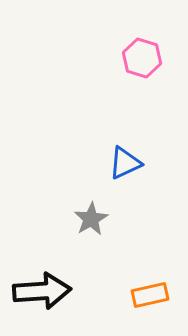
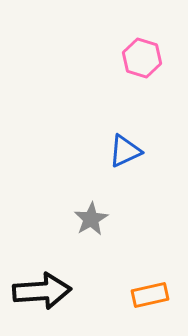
blue triangle: moved 12 px up
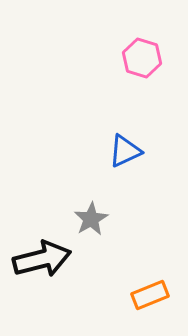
black arrow: moved 32 px up; rotated 10 degrees counterclockwise
orange rectangle: rotated 9 degrees counterclockwise
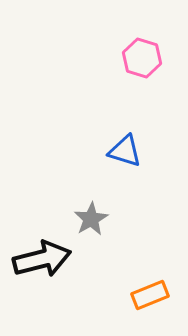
blue triangle: rotated 42 degrees clockwise
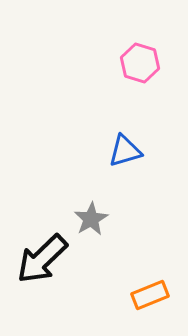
pink hexagon: moved 2 px left, 5 px down
blue triangle: rotated 33 degrees counterclockwise
black arrow: rotated 150 degrees clockwise
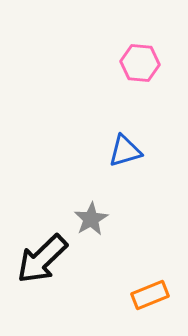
pink hexagon: rotated 12 degrees counterclockwise
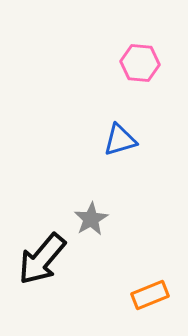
blue triangle: moved 5 px left, 11 px up
black arrow: rotated 6 degrees counterclockwise
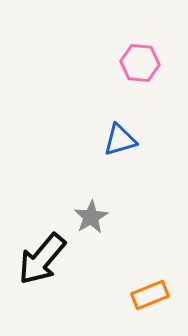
gray star: moved 2 px up
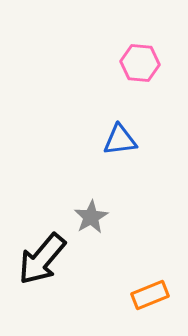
blue triangle: rotated 9 degrees clockwise
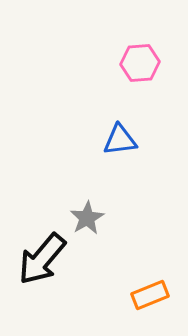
pink hexagon: rotated 9 degrees counterclockwise
gray star: moved 4 px left, 1 px down
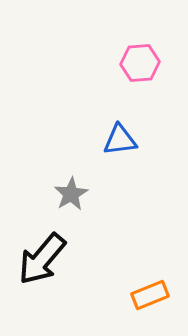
gray star: moved 16 px left, 24 px up
